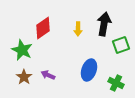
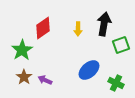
green star: rotated 15 degrees clockwise
blue ellipse: rotated 30 degrees clockwise
purple arrow: moved 3 px left, 5 px down
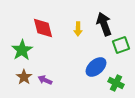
black arrow: rotated 30 degrees counterclockwise
red diamond: rotated 70 degrees counterclockwise
blue ellipse: moved 7 px right, 3 px up
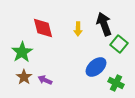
green square: moved 2 px left, 1 px up; rotated 30 degrees counterclockwise
green star: moved 2 px down
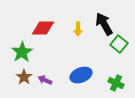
black arrow: rotated 10 degrees counterclockwise
red diamond: rotated 75 degrees counterclockwise
blue ellipse: moved 15 px left, 8 px down; rotated 20 degrees clockwise
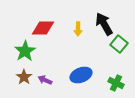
green star: moved 3 px right, 1 px up
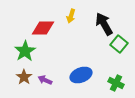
yellow arrow: moved 7 px left, 13 px up; rotated 16 degrees clockwise
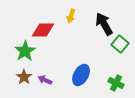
red diamond: moved 2 px down
green square: moved 1 px right
blue ellipse: rotated 40 degrees counterclockwise
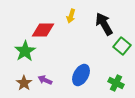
green square: moved 2 px right, 2 px down
brown star: moved 6 px down
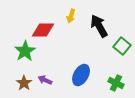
black arrow: moved 5 px left, 2 px down
